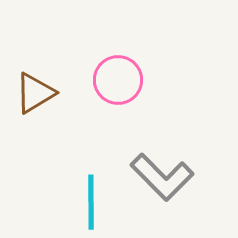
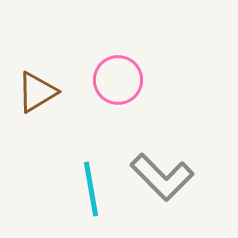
brown triangle: moved 2 px right, 1 px up
cyan line: moved 13 px up; rotated 10 degrees counterclockwise
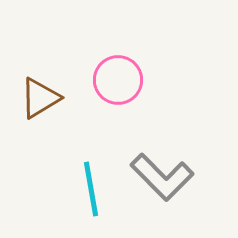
brown triangle: moved 3 px right, 6 px down
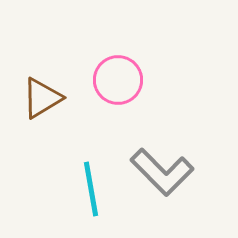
brown triangle: moved 2 px right
gray L-shape: moved 5 px up
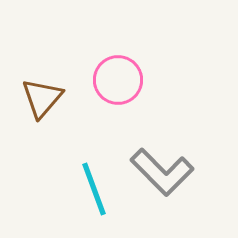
brown triangle: rotated 18 degrees counterclockwise
cyan line: moved 3 px right; rotated 10 degrees counterclockwise
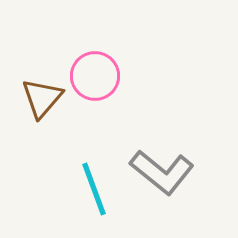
pink circle: moved 23 px left, 4 px up
gray L-shape: rotated 6 degrees counterclockwise
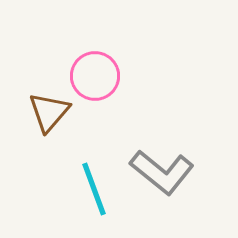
brown triangle: moved 7 px right, 14 px down
